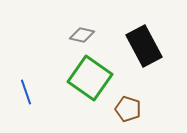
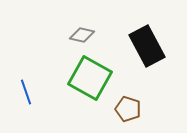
black rectangle: moved 3 px right
green square: rotated 6 degrees counterclockwise
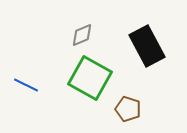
gray diamond: rotated 35 degrees counterclockwise
blue line: moved 7 px up; rotated 45 degrees counterclockwise
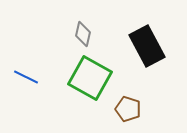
gray diamond: moved 1 px right, 1 px up; rotated 55 degrees counterclockwise
blue line: moved 8 px up
